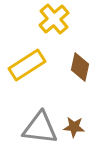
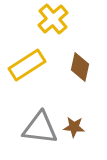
yellow cross: moved 1 px left
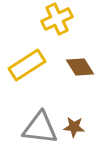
yellow cross: moved 4 px right; rotated 16 degrees clockwise
brown diamond: rotated 44 degrees counterclockwise
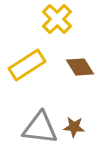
yellow cross: rotated 20 degrees counterclockwise
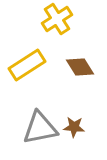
yellow cross: rotated 12 degrees clockwise
gray triangle: rotated 18 degrees counterclockwise
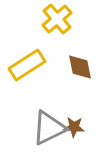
yellow cross: rotated 8 degrees counterclockwise
brown diamond: rotated 20 degrees clockwise
gray triangle: moved 9 px right; rotated 15 degrees counterclockwise
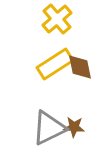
yellow rectangle: moved 28 px right, 1 px up
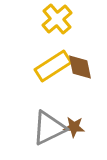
yellow rectangle: moved 2 px left, 2 px down
